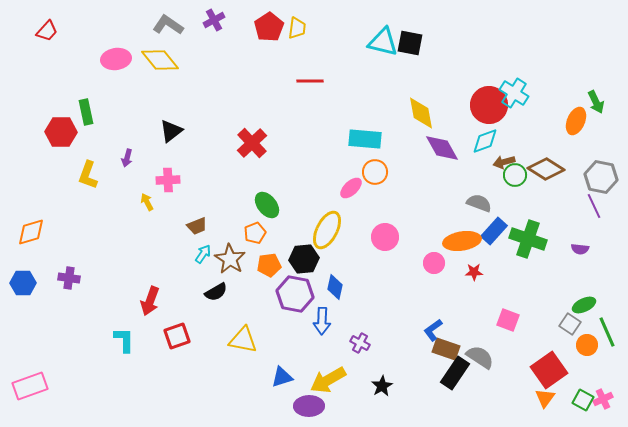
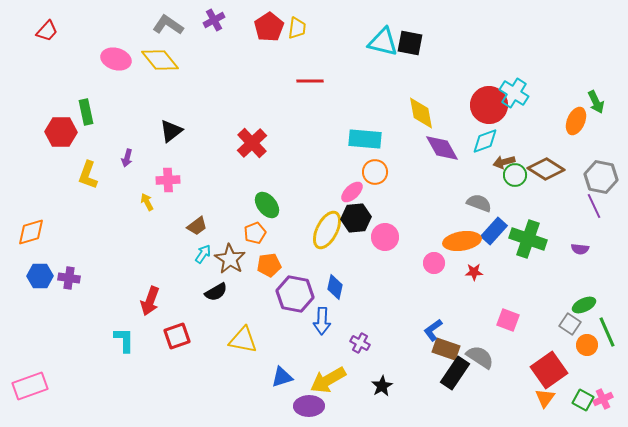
pink ellipse at (116, 59): rotated 24 degrees clockwise
pink ellipse at (351, 188): moved 1 px right, 4 px down
brown trapezoid at (197, 226): rotated 15 degrees counterclockwise
black hexagon at (304, 259): moved 52 px right, 41 px up
blue hexagon at (23, 283): moved 17 px right, 7 px up
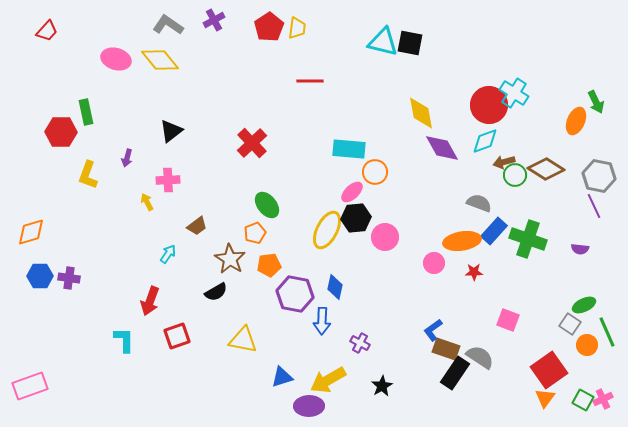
cyan rectangle at (365, 139): moved 16 px left, 10 px down
gray hexagon at (601, 177): moved 2 px left, 1 px up
cyan arrow at (203, 254): moved 35 px left
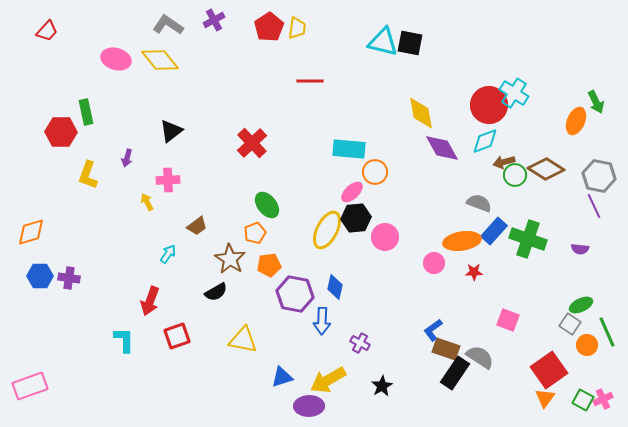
green ellipse at (584, 305): moved 3 px left
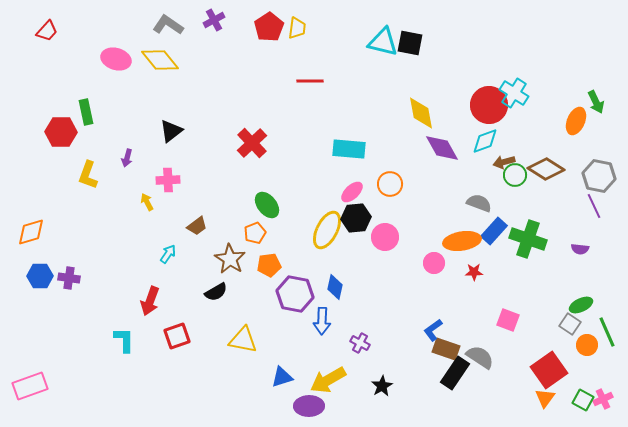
orange circle at (375, 172): moved 15 px right, 12 px down
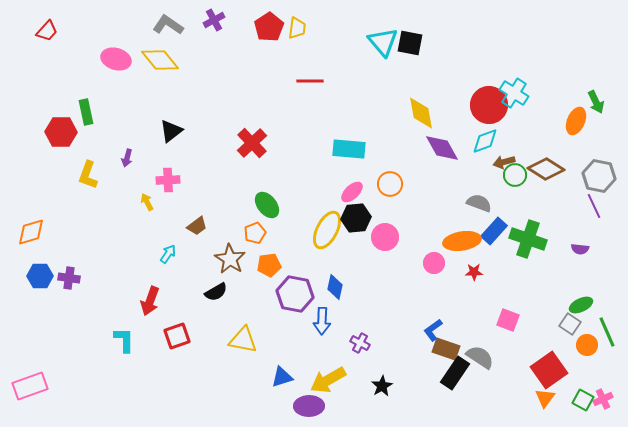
cyan triangle at (383, 42): rotated 36 degrees clockwise
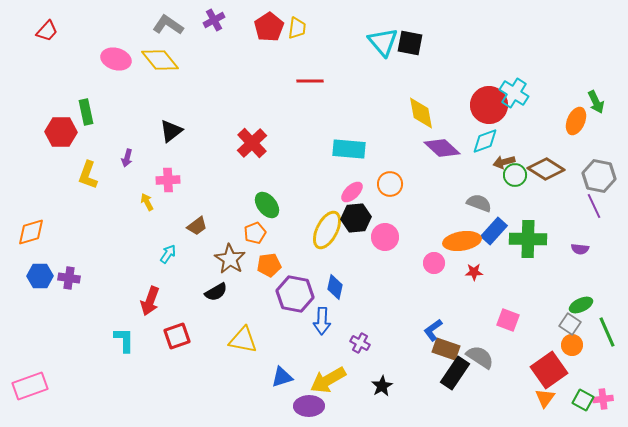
purple diamond at (442, 148): rotated 18 degrees counterclockwise
green cross at (528, 239): rotated 18 degrees counterclockwise
orange circle at (587, 345): moved 15 px left
pink cross at (603, 399): rotated 18 degrees clockwise
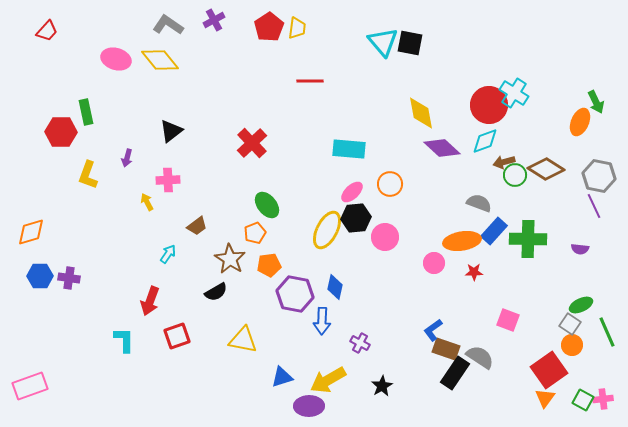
orange ellipse at (576, 121): moved 4 px right, 1 px down
